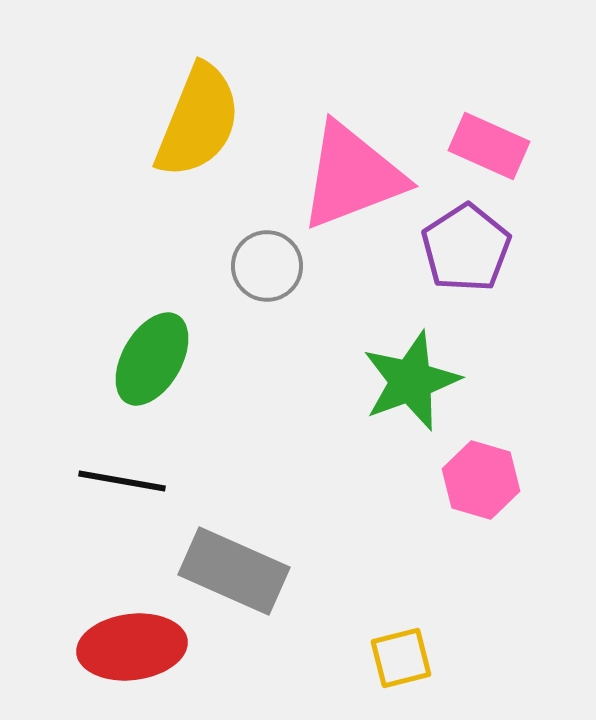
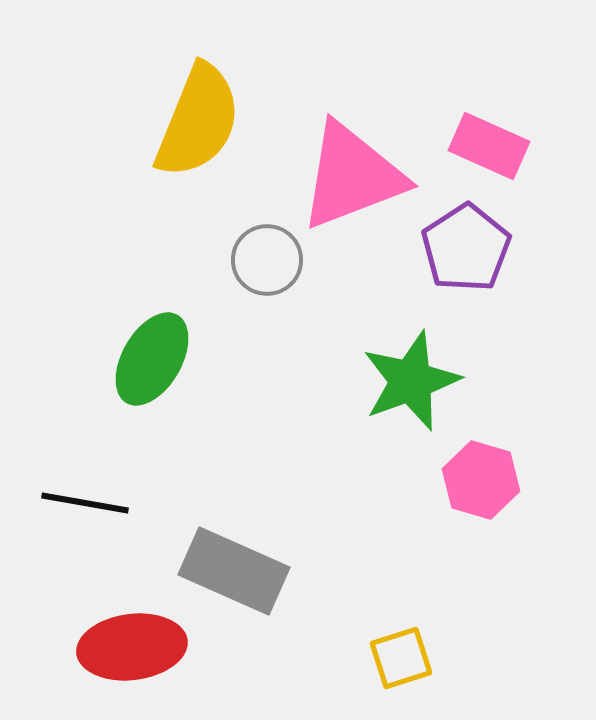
gray circle: moved 6 px up
black line: moved 37 px left, 22 px down
yellow square: rotated 4 degrees counterclockwise
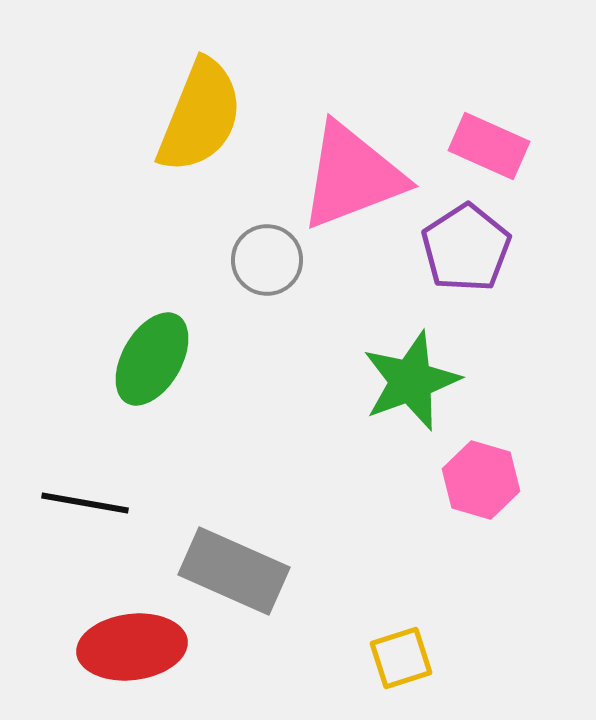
yellow semicircle: moved 2 px right, 5 px up
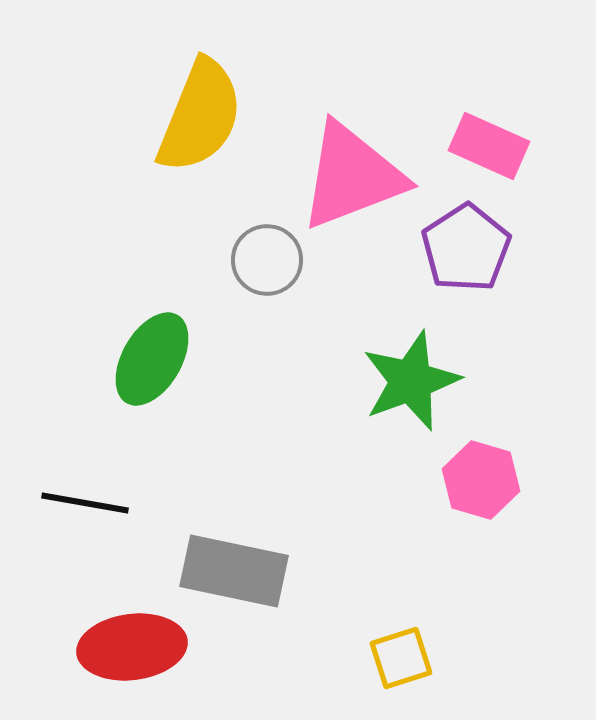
gray rectangle: rotated 12 degrees counterclockwise
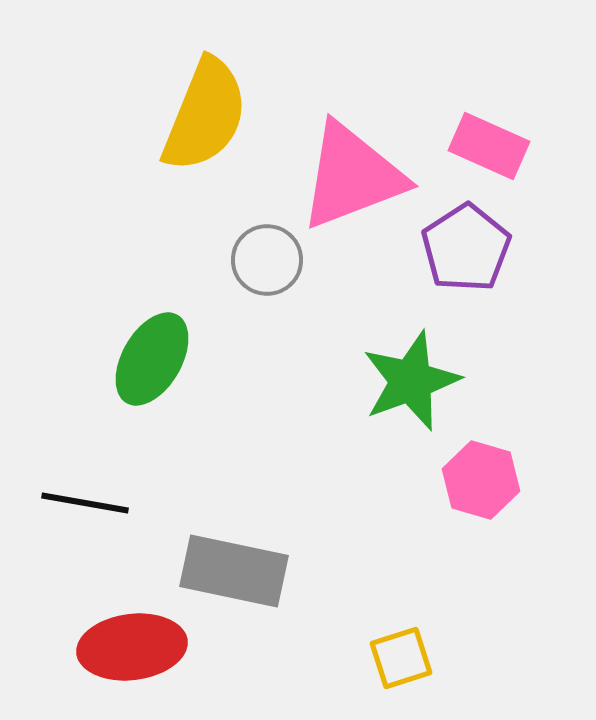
yellow semicircle: moved 5 px right, 1 px up
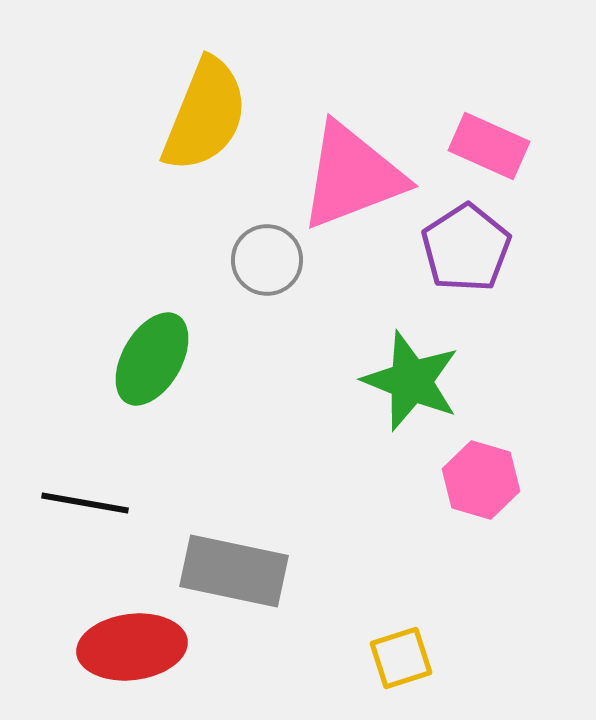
green star: rotated 30 degrees counterclockwise
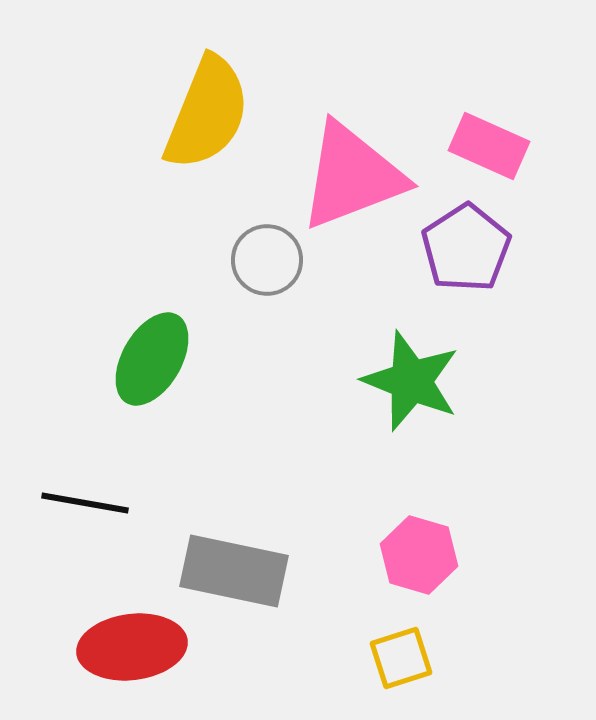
yellow semicircle: moved 2 px right, 2 px up
pink hexagon: moved 62 px left, 75 px down
